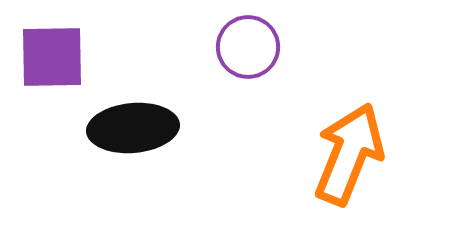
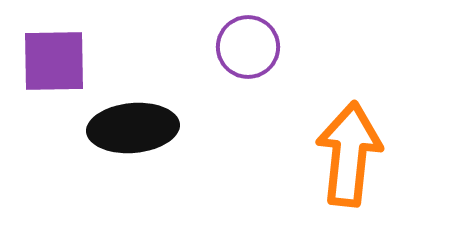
purple square: moved 2 px right, 4 px down
orange arrow: rotated 16 degrees counterclockwise
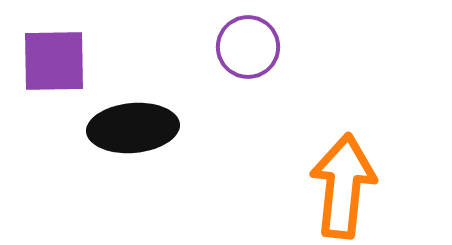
orange arrow: moved 6 px left, 32 px down
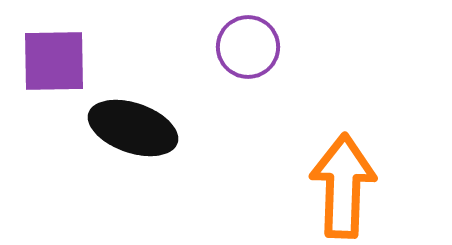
black ellipse: rotated 24 degrees clockwise
orange arrow: rotated 4 degrees counterclockwise
